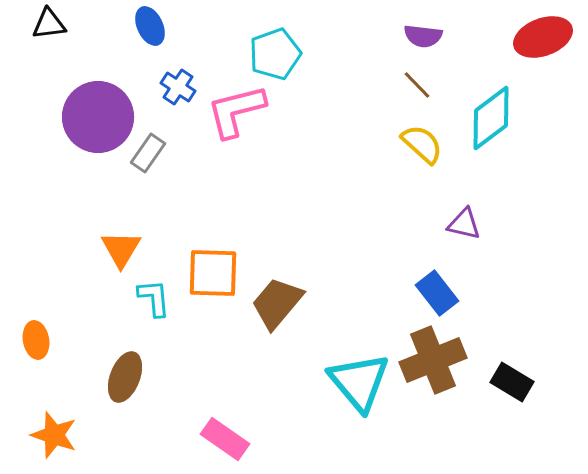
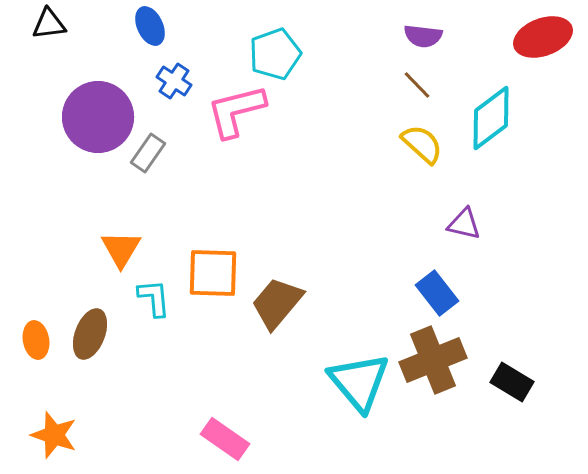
blue cross: moved 4 px left, 6 px up
brown ellipse: moved 35 px left, 43 px up
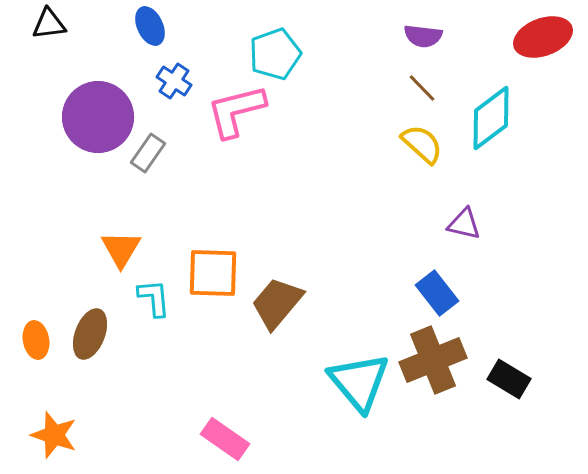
brown line: moved 5 px right, 3 px down
black rectangle: moved 3 px left, 3 px up
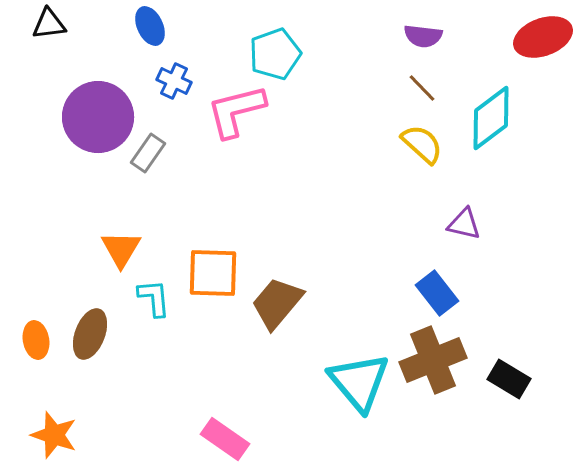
blue cross: rotated 8 degrees counterclockwise
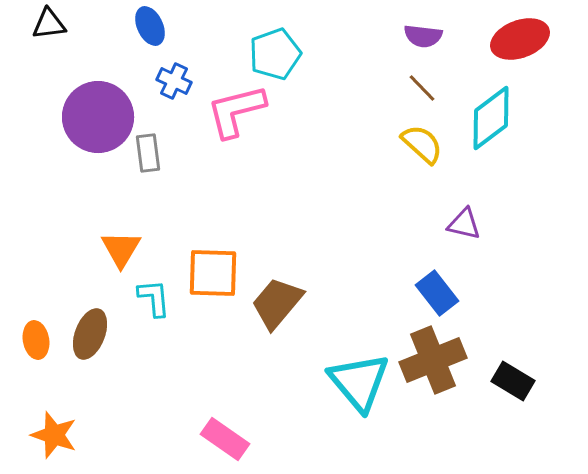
red ellipse: moved 23 px left, 2 px down
gray rectangle: rotated 42 degrees counterclockwise
black rectangle: moved 4 px right, 2 px down
